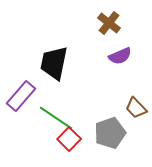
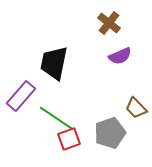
red square: rotated 25 degrees clockwise
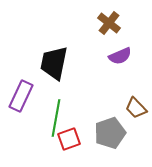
purple rectangle: rotated 16 degrees counterclockwise
green line: rotated 66 degrees clockwise
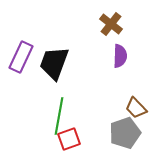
brown cross: moved 2 px right, 1 px down
purple semicircle: rotated 65 degrees counterclockwise
black trapezoid: rotated 9 degrees clockwise
purple rectangle: moved 39 px up
green line: moved 3 px right, 2 px up
gray pentagon: moved 15 px right
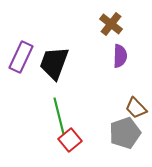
green line: rotated 24 degrees counterclockwise
red square: moved 1 px right, 1 px down; rotated 20 degrees counterclockwise
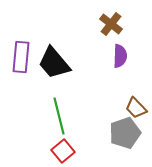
purple rectangle: rotated 20 degrees counterclockwise
black trapezoid: rotated 60 degrees counterclockwise
red square: moved 7 px left, 11 px down
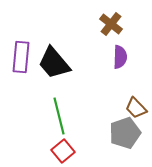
purple semicircle: moved 1 px down
